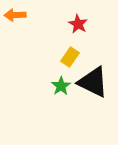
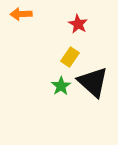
orange arrow: moved 6 px right, 1 px up
black triangle: rotated 16 degrees clockwise
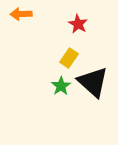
yellow rectangle: moved 1 px left, 1 px down
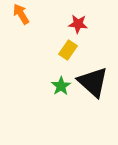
orange arrow: rotated 60 degrees clockwise
red star: rotated 24 degrees counterclockwise
yellow rectangle: moved 1 px left, 8 px up
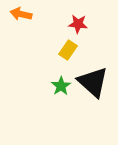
orange arrow: rotated 45 degrees counterclockwise
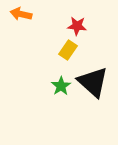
red star: moved 1 px left, 2 px down
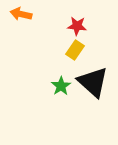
yellow rectangle: moved 7 px right
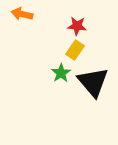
orange arrow: moved 1 px right
black triangle: rotated 8 degrees clockwise
green star: moved 13 px up
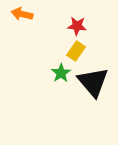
yellow rectangle: moved 1 px right, 1 px down
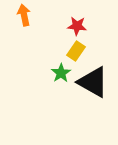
orange arrow: moved 2 px right, 1 px down; rotated 65 degrees clockwise
black triangle: rotated 20 degrees counterclockwise
